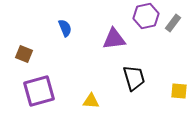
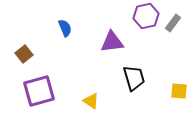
purple triangle: moved 2 px left, 3 px down
brown square: rotated 30 degrees clockwise
yellow triangle: rotated 30 degrees clockwise
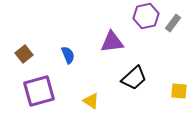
blue semicircle: moved 3 px right, 27 px down
black trapezoid: rotated 64 degrees clockwise
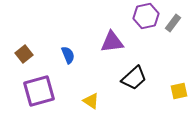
yellow square: rotated 18 degrees counterclockwise
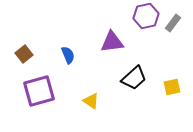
yellow square: moved 7 px left, 4 px up
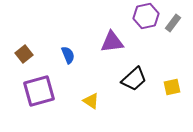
black trapezoid: moved 1 px down
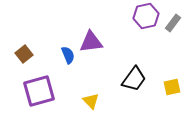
purple triangle: moved 21 px left
black trapezoid: rotated 12 degrees counterclockwise
yellow triangle: rotated 12 degrees clockwise
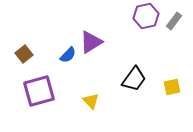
gray rectangle: moved 1 px right, 2 px up
purple triangle: rotated 25 degrees counterclockwise
blue semicircle: rotated 66 degrees clockwise
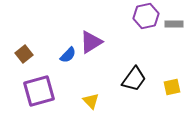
gray rectangle: moved 3 px down; rotated 54 degrees clockwise
